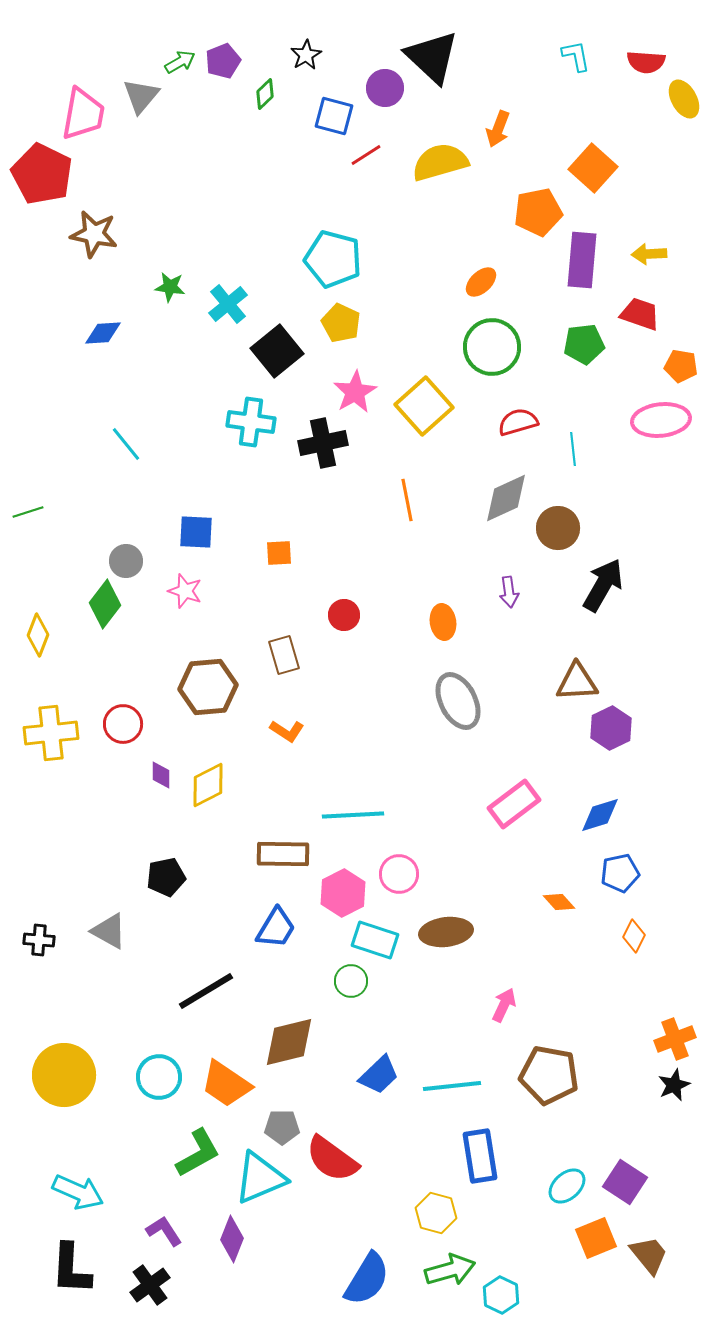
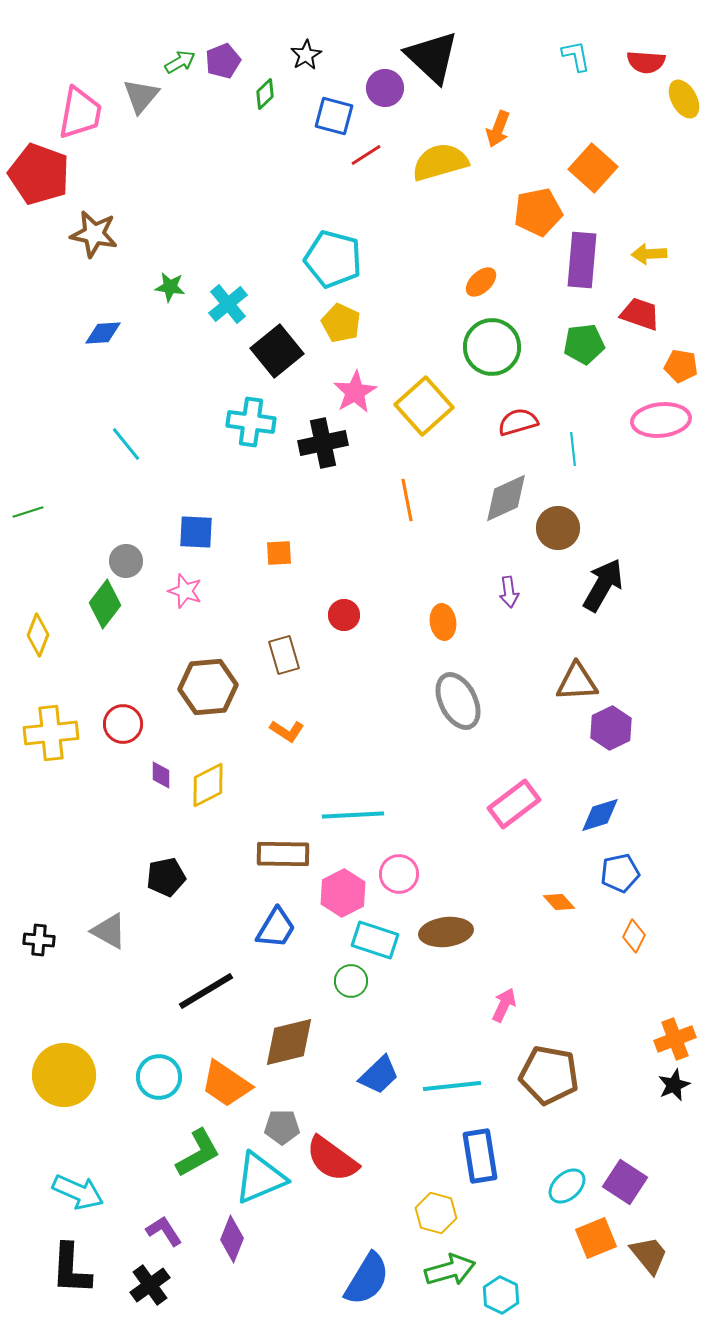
pink trapezoid at (83, 114): moved 3 px left, 1 px up
red pentagon at (42, 174): moved 3 px left; rotated 6 degrees counterclockwise
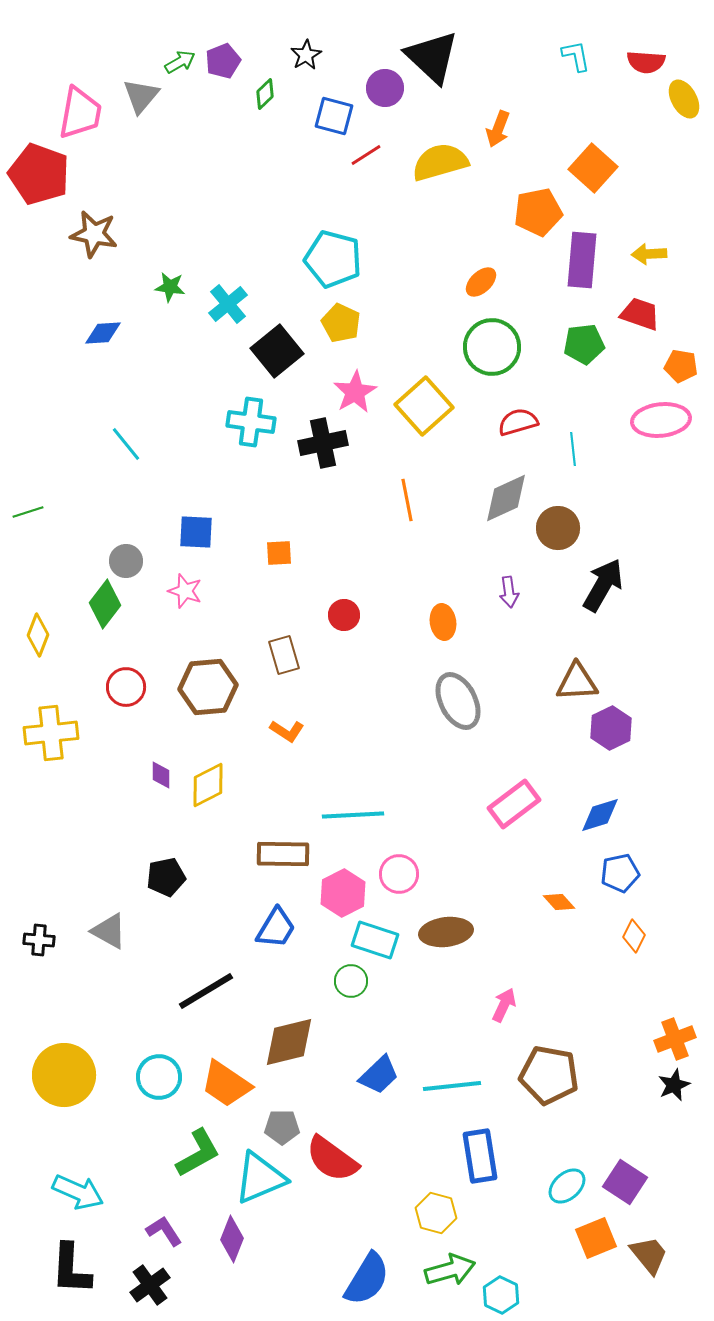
red circle at (123, 724): moved 3 px right, 37 px up
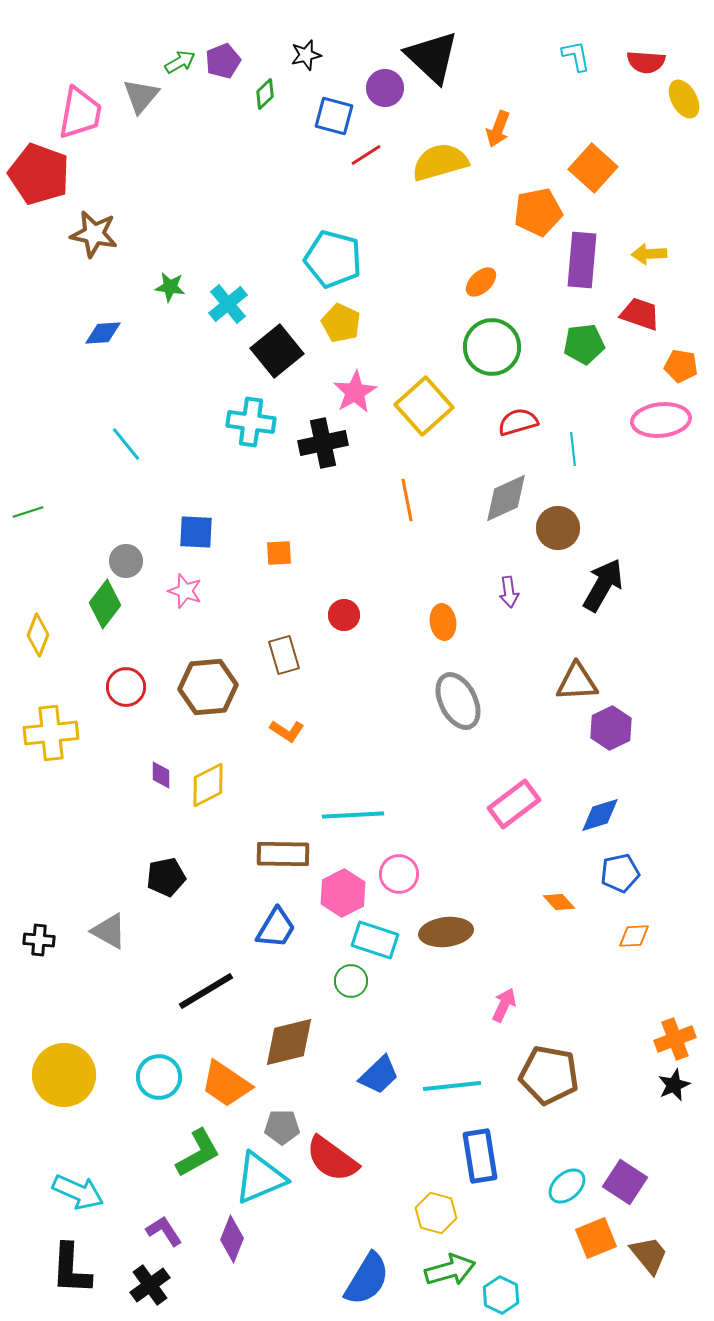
black star at (306, 55): rotated 16 degrees clockwise
orange diamond at (634, 936): rotated 60 degrees clockwise
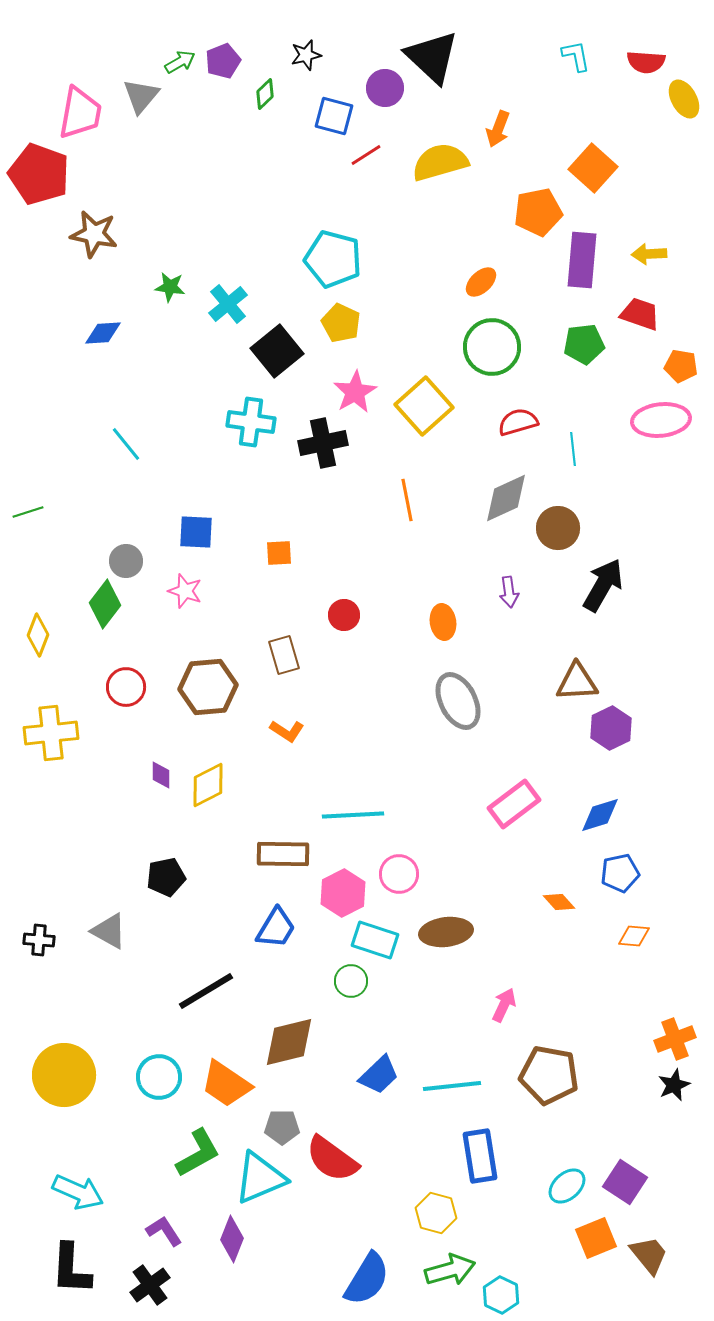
orange diamond at (634, 936): rotated 8 degrees clockwise
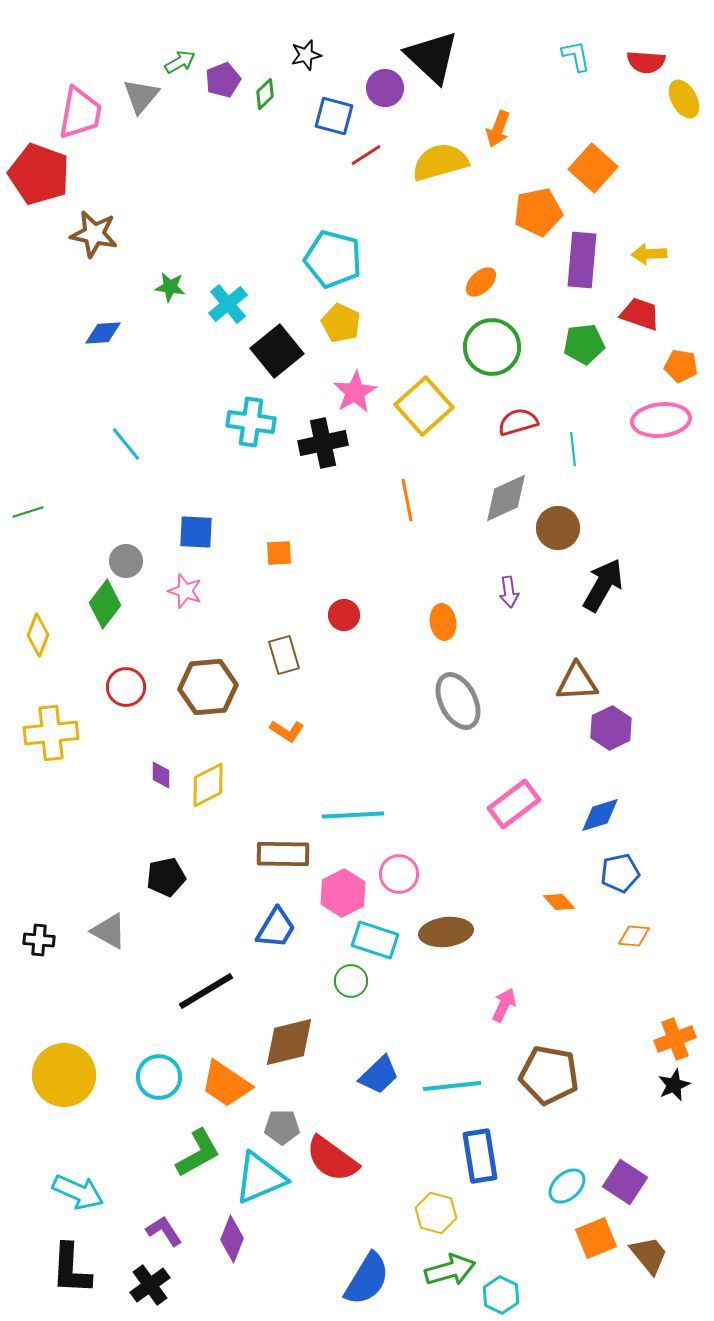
purple pentagon at (223, 61): moved 19 px down
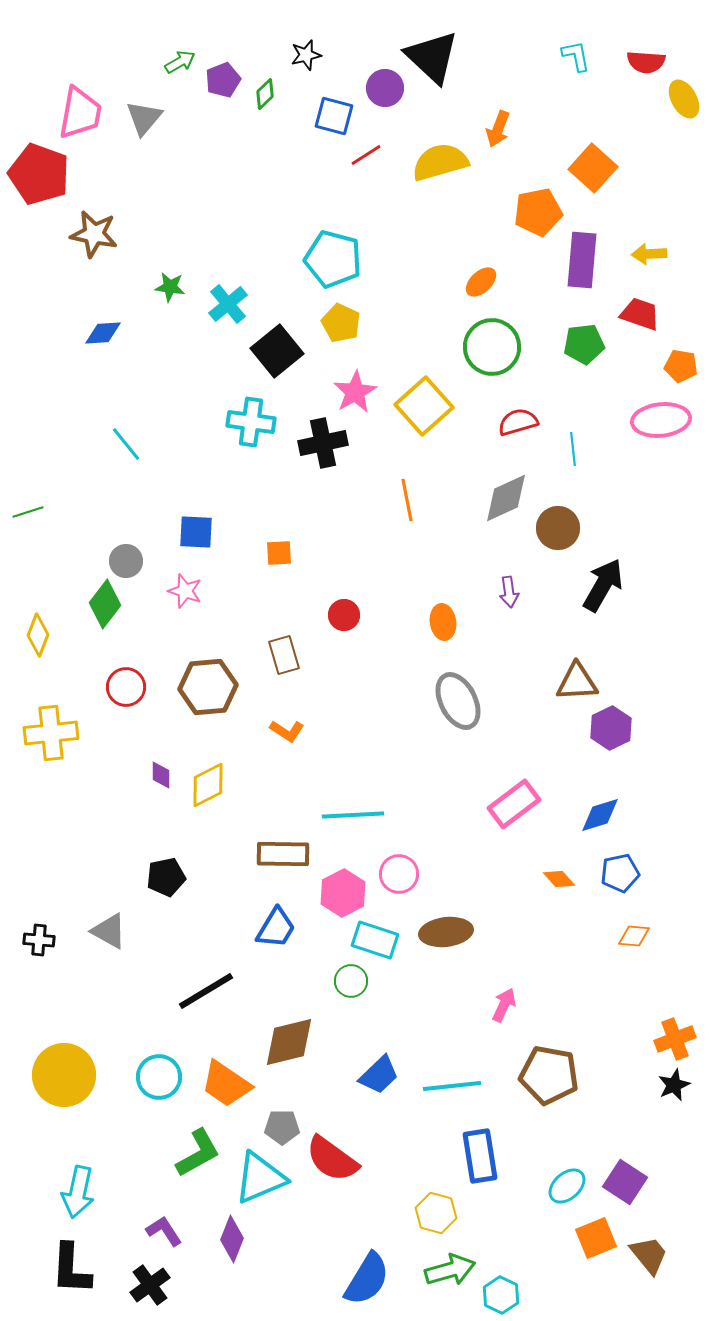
gray triangle at (141, 96): moved 3 px right, 22 px down
orange diamond at (559, 902): moved 23 px up
cyan arrow at (78, 1192): rotated 78 degrees clockwise
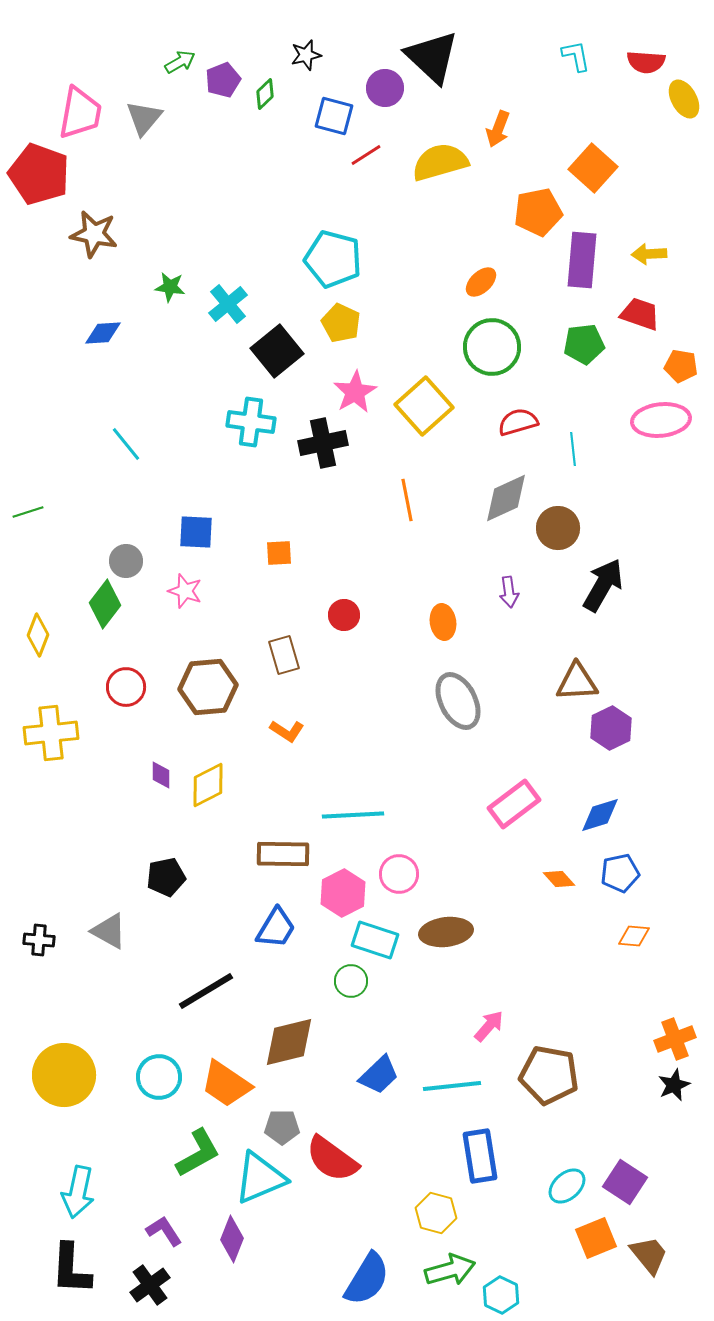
pink arrow at (504, 1005): moved 15 px left, 21 px down; rotated 16 degrees clockwise
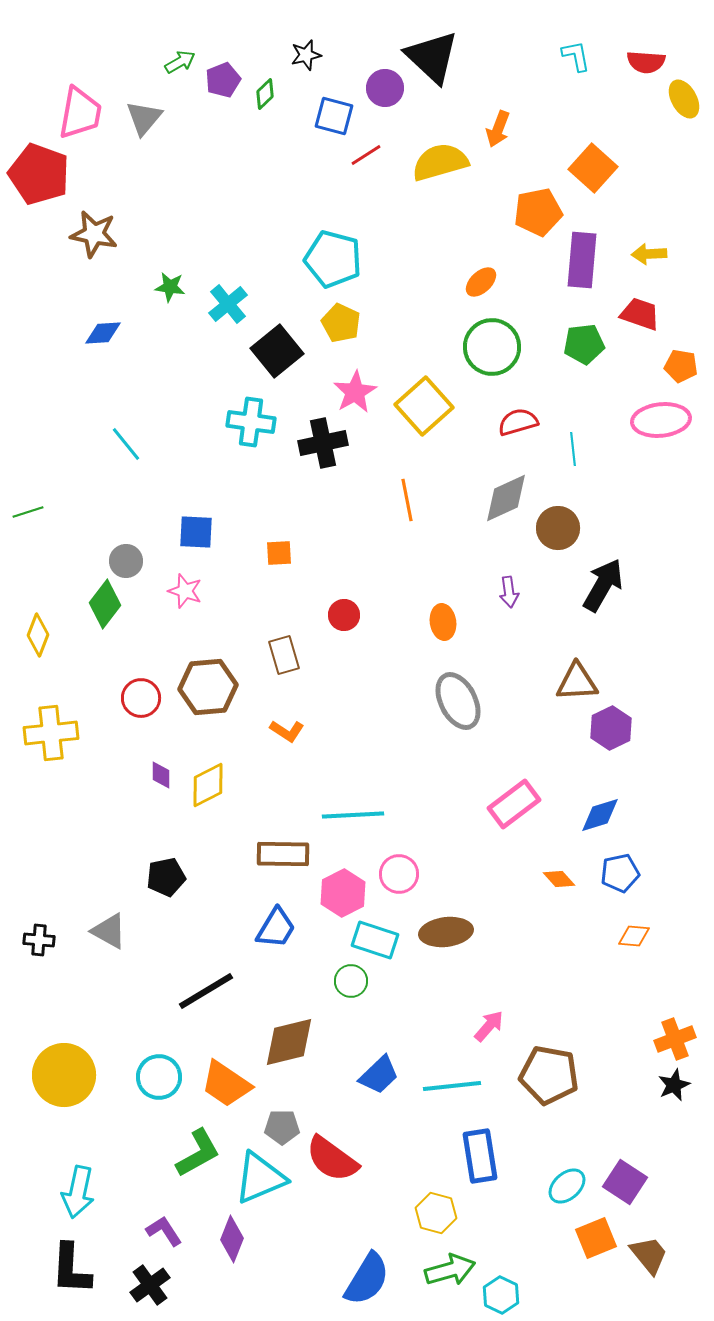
red circle at (126, 687): moved 15 px right, 11 px down
